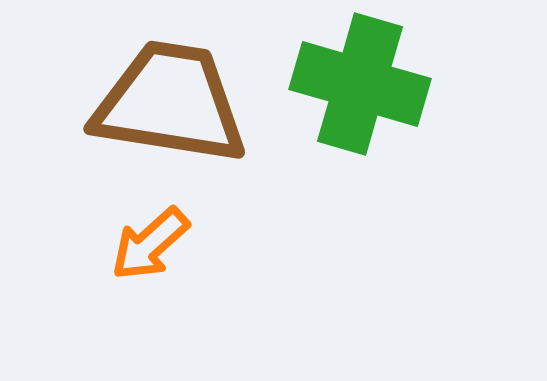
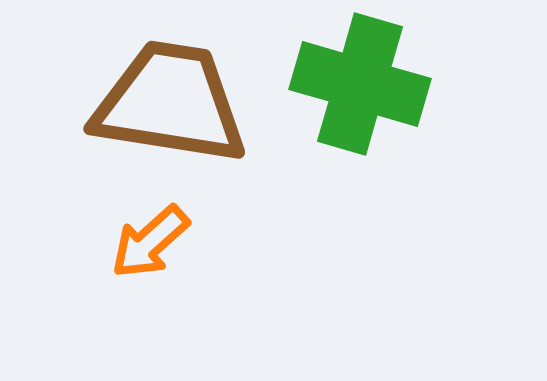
orange arrow: moved 2 px up
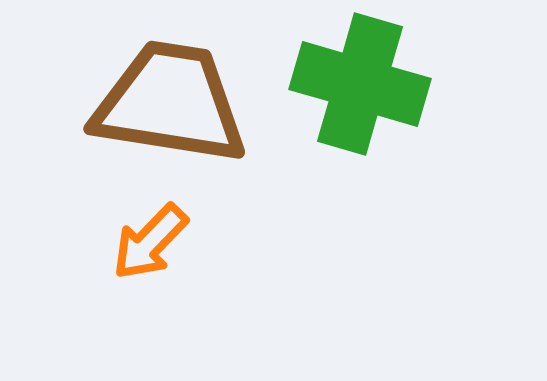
orange arrow: rotated 4 degrees counterclockwise
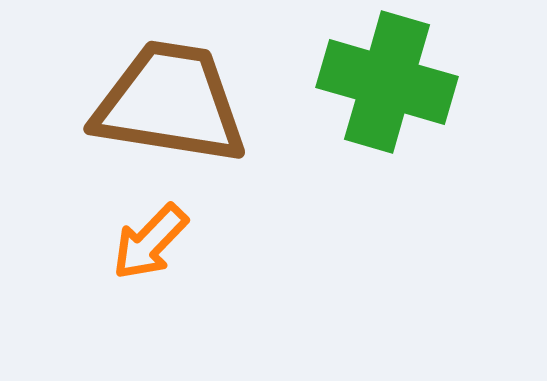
green cross: moved 27 px right, 2 px up
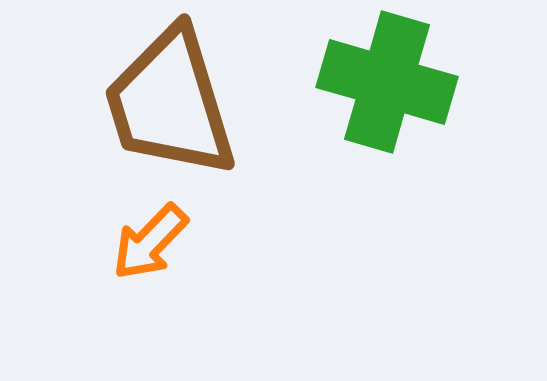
brown trapezoid: rotated 116 degrees counterclockwise
